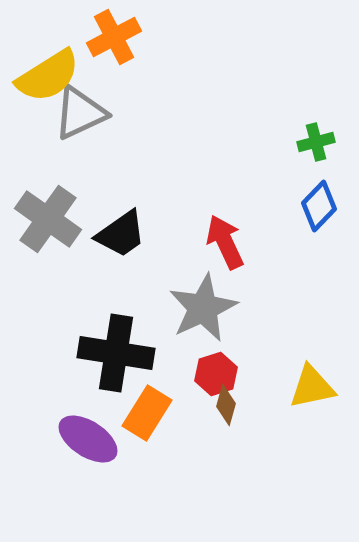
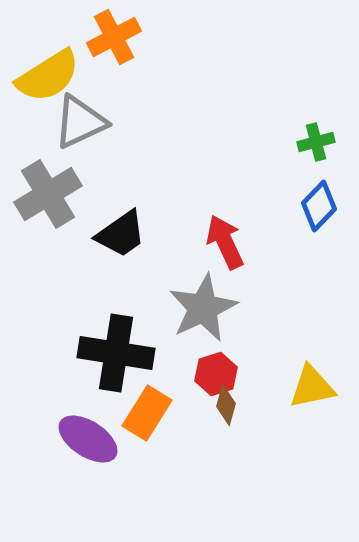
gray triangle: moved 9 px down
gray cross: moved 25 px up; rotated 24 degrees clockwise
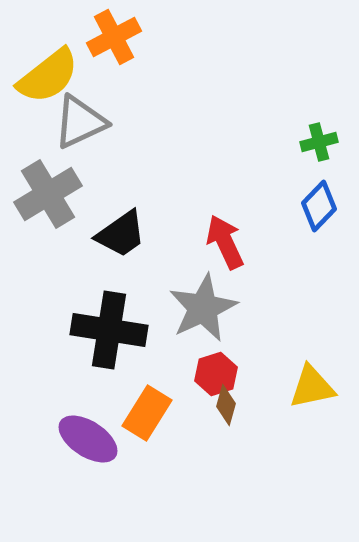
yellow semicircle: rotated 6 degrees counterclockwise
green cross: moved 3 px right
black cross: moved 7 px left, 23 px up
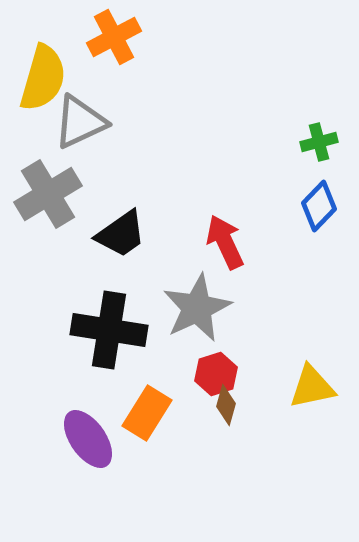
yellow semicircle: moved 5 px left, 2 px down; rotated 36 degrees counterclockwise
gray star: moved 6 px left
purple ellipse: rotated 22 degrees clockwise
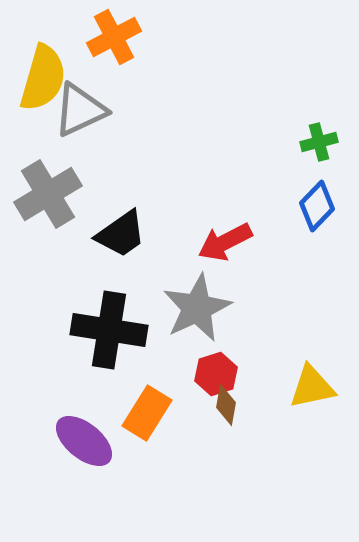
gray triangle: moved 12 px up
blue diamond: moved 2 px left
red arrow: rotated 92 degrees counterclockwise
brown diamond: rotated 6 degrees counterclockwise
purple ellipse: moved 4 px left, 2 px down; rotated 16 degrees counterclockwise
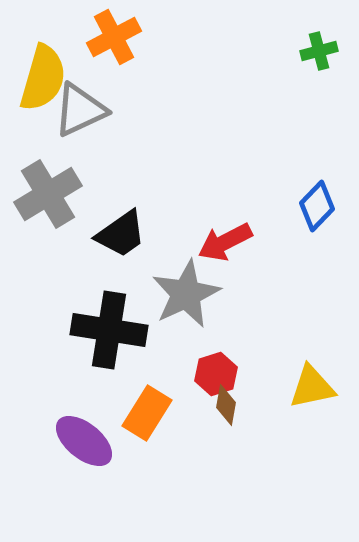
green cross: moved 91 px up
gray star: moved 11 px left, 14 px up
